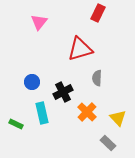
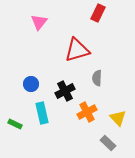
red triangle: moved 3 px left, 1 px down
blue circle: moved 1 px left, 2 px down
black cross: moved 2 px right, 1 px up
orange cross: rotated 18 degrees clockwise
green rectangle: moved 1 px left
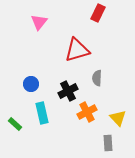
black cross: moved 3 px right
green rectangle: rotated 16 degrees clockwise
gray rectangle: rotated 42 degrees clockwise
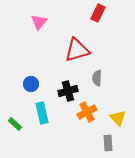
black cross: rotated 12 degrees clockwise
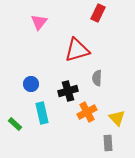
yellow triangle: moved 1 px left
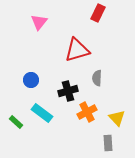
blue circle: moved 4 px up
cyan rectangle: rotated 40 degrees counterclockwise
green rectangle: moved 1 px right, 2 px up
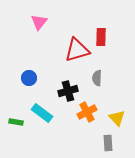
red rectangle: moved 3 px right, 24 px down; rotated 24 degrees counterclockwise
blue circle: moved 2 px left, 2 px up
green rectangle: rotated 32 degrees counterclockwise
